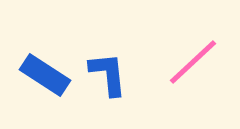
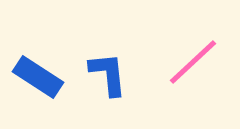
blue rectangle: moved 7 px left, 2 px down
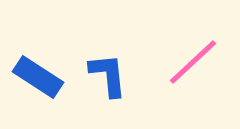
blue L-shape: moved 1 px down
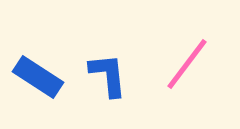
pink line: moved 6 px left, 2 px down; rotated 10 degrees counterclockwise
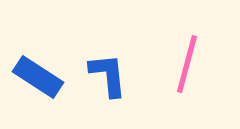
pink line: rotated 22 degrees counterclockwise
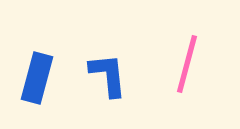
blue rectangle: moved 1 px left, 1 px down; rotated 72 degrees clockwise
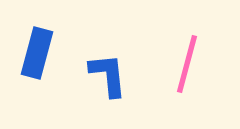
blue rectangle: moved 25 px up
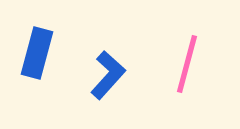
blue L-shape: rotated 48 degrees clockwise
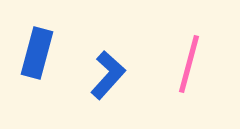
pink line: moved 2 px right
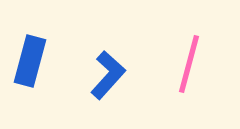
blue rectangle: moved 7 px left, 8 px down
